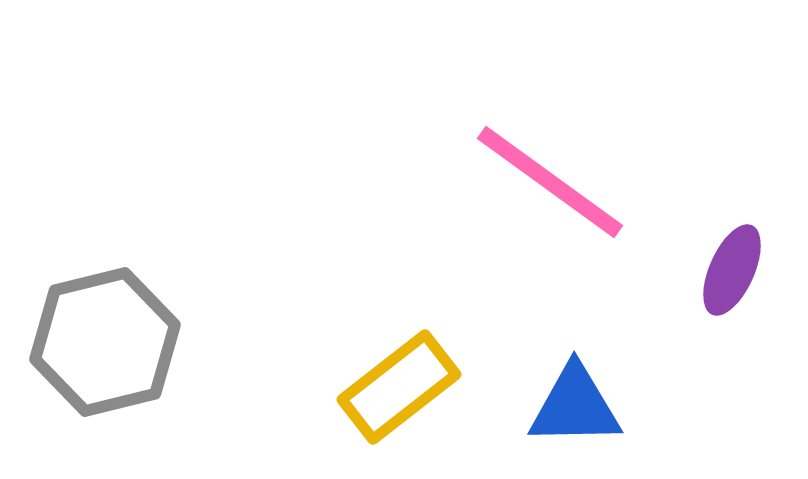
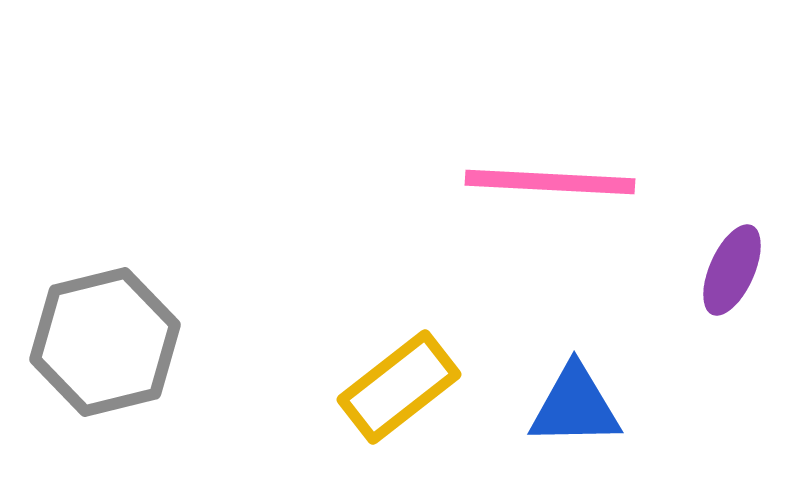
pink line: rotated 33 degrees counterclockwise
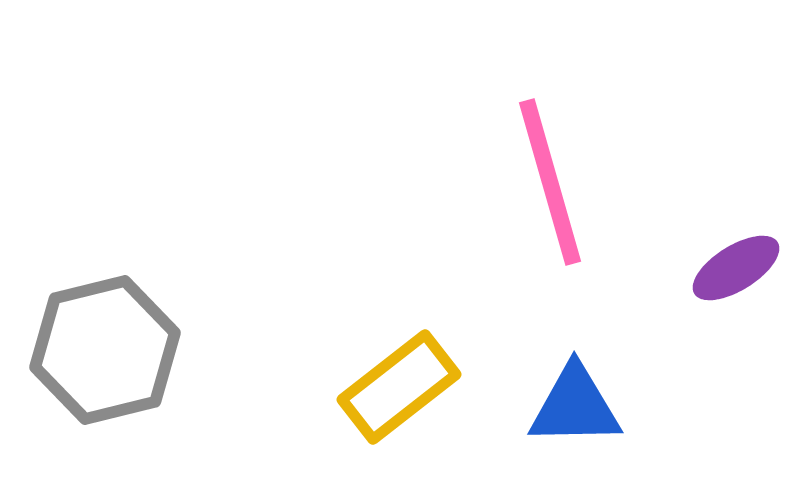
pink line: rotated 71 degrees clockwise
purple ellipse: moved 4 px right, 2 px up; rotated 34 degrees clockwise
gray hexagon: moved 8 px down
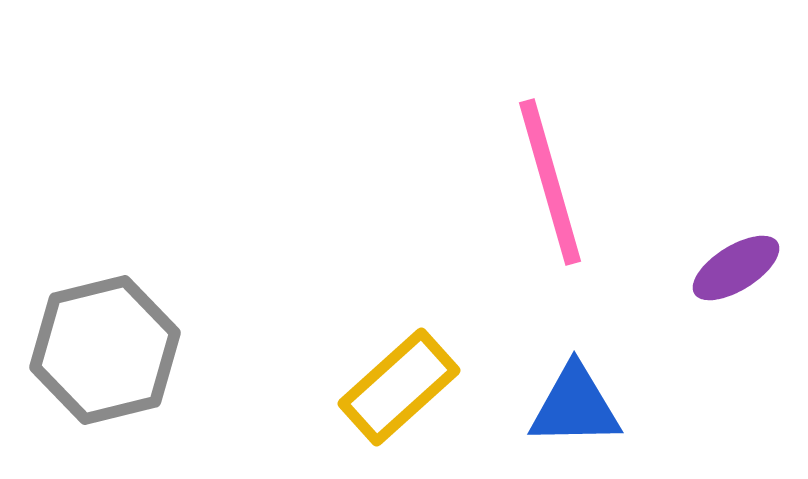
yellow rectangle: rotated 4 degrees counterclockwise
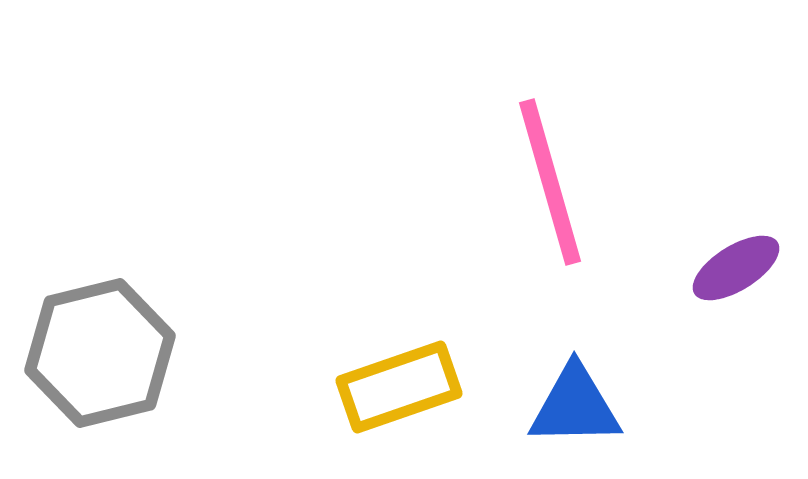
gray hexagon: moved 5 px left, 3 px down
yellow rectangle: rotated 23 degrees clockwise
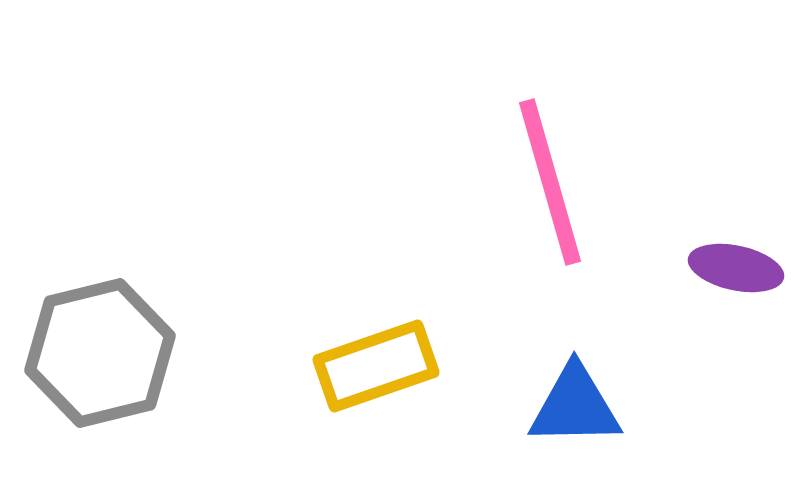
purple ellipse: rotated 44 degrees clockwise
yellow rectangle: moved 23 px left, 21 px up
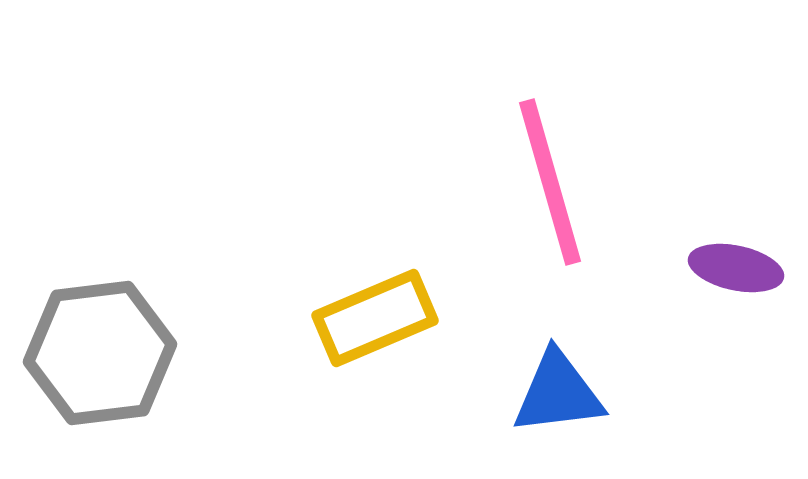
gray hexagon: rotated 7 degrees clockwise
yellow rectangle: moved 1 px left, 48 px up; rotated 4 degrees counterclockwise
blue triangle: moved 17 px left, 13 px up; rotated 6 degrees counterclockwise
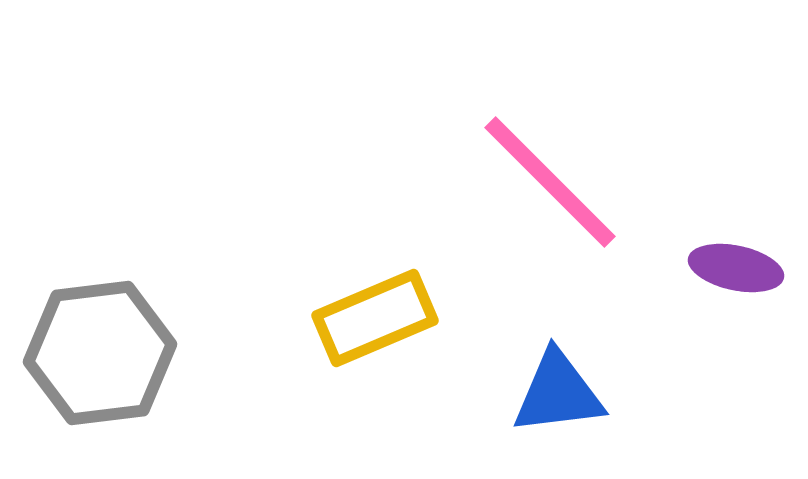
pink line: rotated 29 degrees counterclockwise
